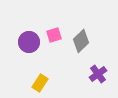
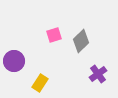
purple circle: moved 15 px left, 19 px down
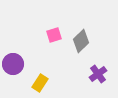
purple circle: moved 1 px left, 3 px down
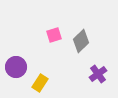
purple circle: moved 3 px right, 3 px down
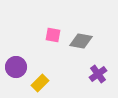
pink square: moved 1 px left; rotated 28 degrees clockwise
gray diamond: rotated 55 degrees clockwise
yellow rectangle: rotated 12 degrees clockwise
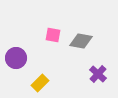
purple circle: moved 9 px up
purple cross: rotated 12 degrees counterclockwise
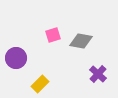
pink square: rotated 28 degrees counterclockwise
yellow rectangle: moved 1 px down
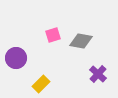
yellow rectangle: moved 1 px right
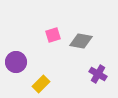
purple circle: moved 4 px down
purple cross: rotated 12 degrees counterclockwise
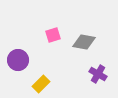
gray diamond: moved 3 px right, 1 px down
purple circle: moved 2 px right, 2 px up
